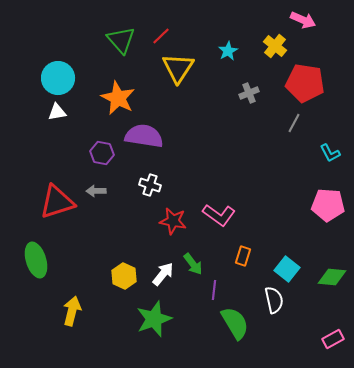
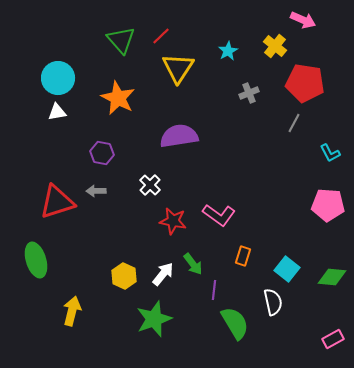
purple semicircle: moved 35 px right; rotated 18 degrees counterclockwise
white cross: rotated 25 degrees clockwise
white semicircle: moved 1 px left, 2 px down
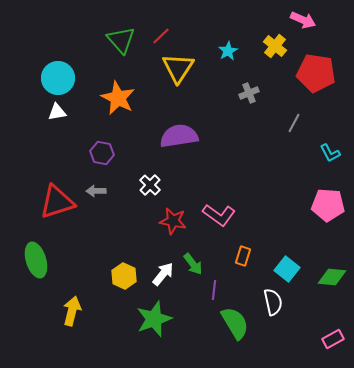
red pentagon: moved 11 px right, 10 px up
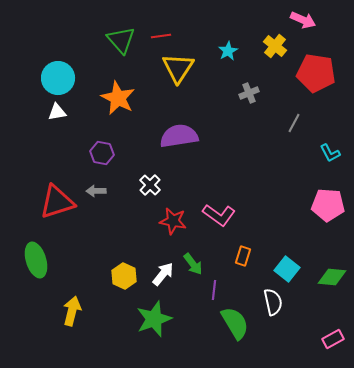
red line: rotated 36 degrees clockwise
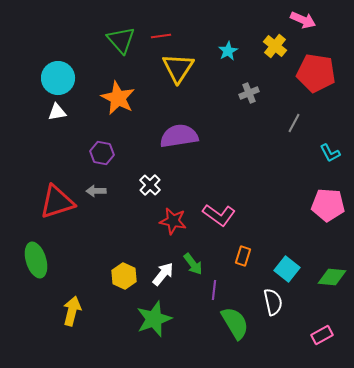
pink rectangle: moved 11 px left, 4 px up
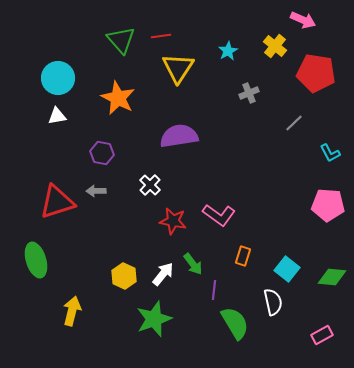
white triangle: moved 4 px down
gray line: rotated 18 degrees clockwise
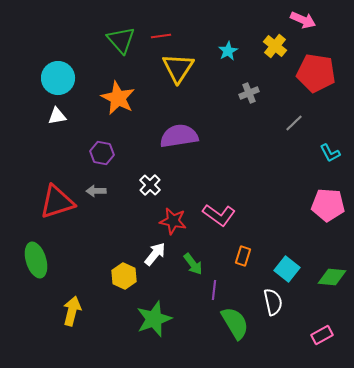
white arrow: moved 8 px left, 20 px up
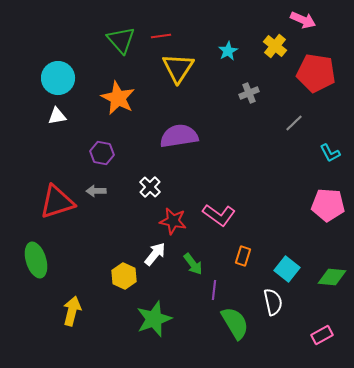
white cross: moved 2 px down
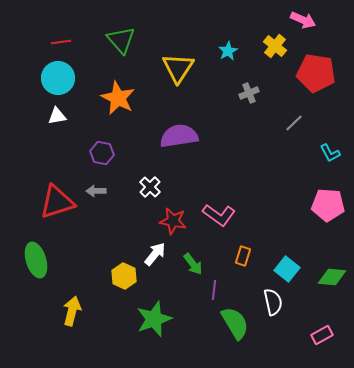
red line: moved 100 px left, 6 px down
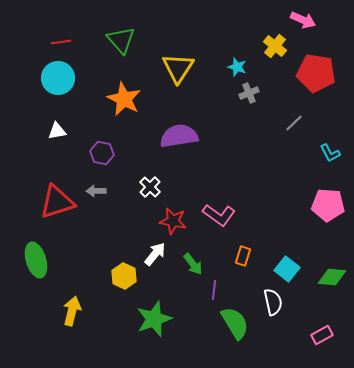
cyan star: moved 9 px right, 16 px down; rotated 24 degrees counterclockwise
orange star: moved 6 px right, 1 px down
white triangle: moved 15 px down
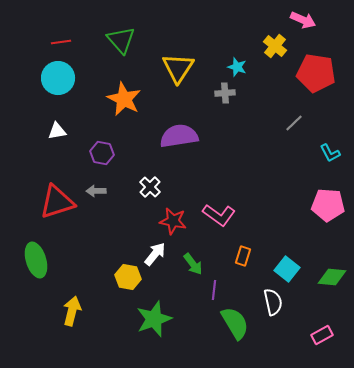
gray cross: moved 24 px left; rotated 18 degrees clockwise
yellow hexagon: moved 4 px right, 1 px down; rotated 15 degrees counterclockwise
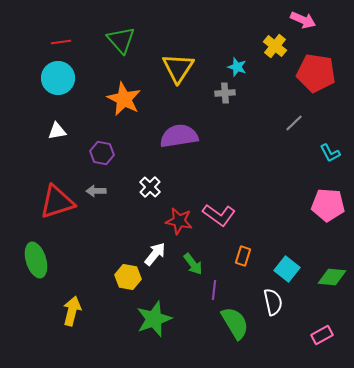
red star: moved 6 px right
